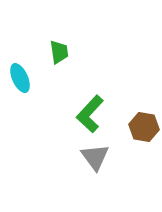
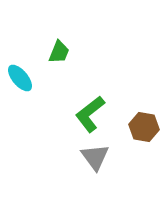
green trapezoid: rotated 30 degrees clockwise
cyan ellipse: rotated 16 degrees counterclockwise
green L-shape: rotated 9 degrees clockwise
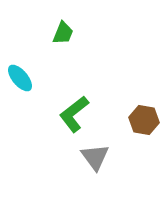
green trapezoid: moved 4 px right, 19 px up
green L-shape: moved 16 px left
brown hexagon: moved 7 px up
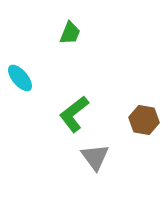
green trapezoid: moved 7 px right
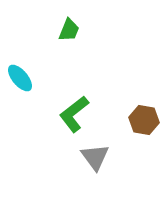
green trapezoid: moved 1 px left, 3 px up
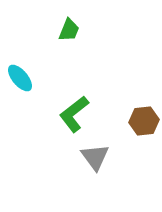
brown hexagon: moved 1 px down; rotated 16 degrees counterclockwise
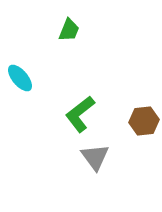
green L-shape: moved 6 px right
